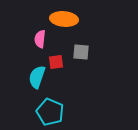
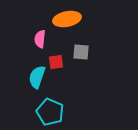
orange ellipse: moved 3 px right; rotated 16 degrees counterclockwise
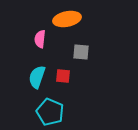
red square: moved 7 px right, 14 px down; rotated 14 degrees clockwise
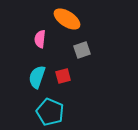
orange ellipse: rotated 44 degrees clockwise
gray square: moved 1 px right, 2 px up; rotated 24 degrees counterclockwise
red square: rotated 21 degrees counterclockwise
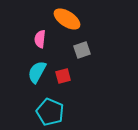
cyan semicircle: moved 5 px up; rotated 10 degrees clockwise
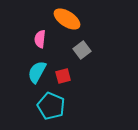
gray square: rotated 18 degrees counterclockwise
cyan pentagon: moved 1 px right, 6 px up
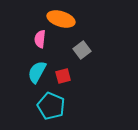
orange ellipse: moved 6 px left; rotated 16 degrees counterclockwise
